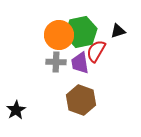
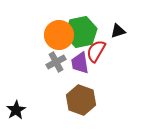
gray cross: rotated 30 degrees counterclockwise
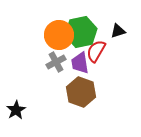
brown hexagon: moved 8 px up
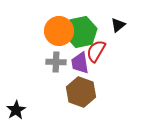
black triangle: moved 6 px up; rotated 21 degrees counterclockwise
orange circle: moved 4 px up
gray cross: rotated 30 degrees clockwise
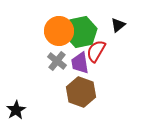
gray cross: moved 1 px right, 1 px up; rotated 36 degrees clockwise
